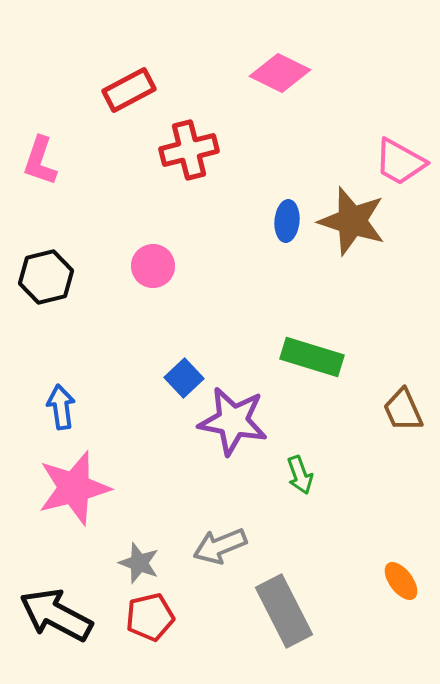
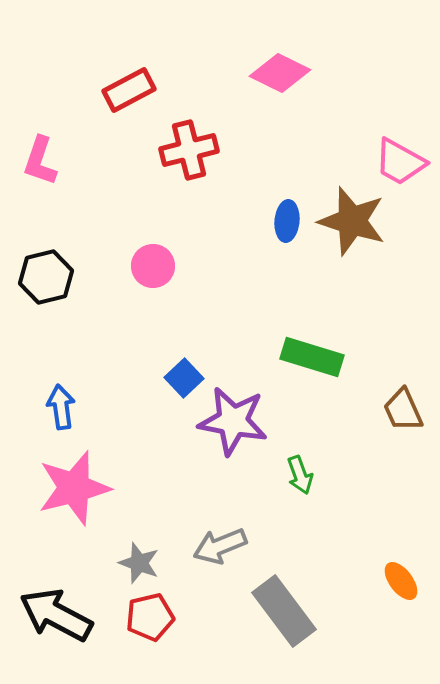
gray rectangle: rotated 10 degrees counterclockwise
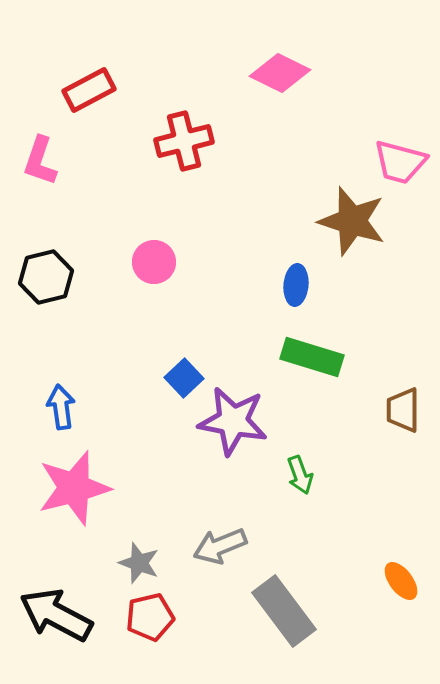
red rectangle: moved 40 px left
red cross: moved 5 px left, 9 px up
pink trapezoid: rotated 14 degrees counterclockwise
blue ellipse: moved 9 px right, 64 px down
pink circle: moved 1 px right, 4 px up
brown trapezoid: rotated 24 degrees clockwise
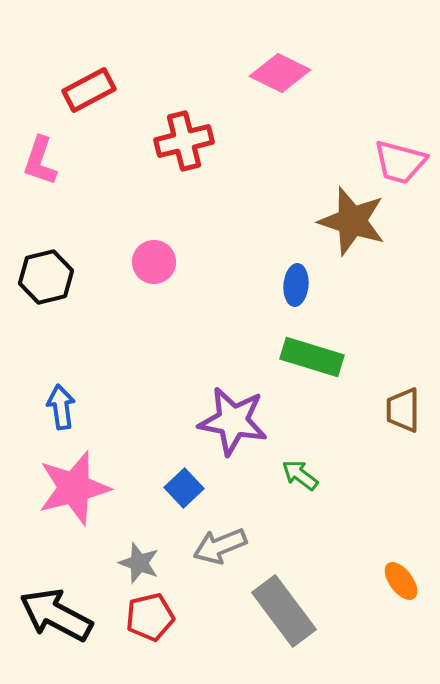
blue square: moved 110 px down
green arrow: rotated 147 degrees clockwise
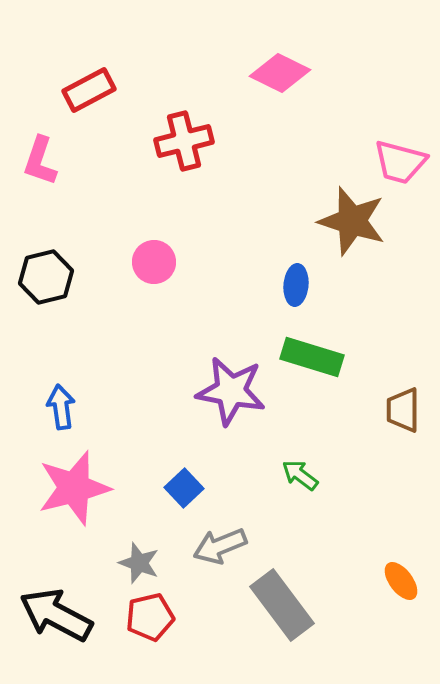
purple star: moved 2 px left, 30 px up
gray rectangle: moved 2 px left, 6 px up
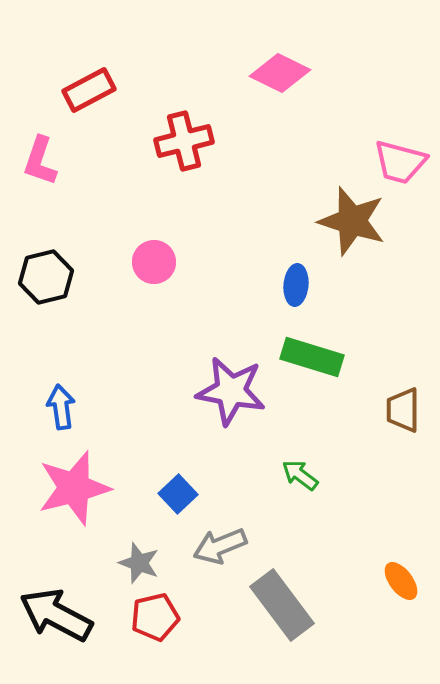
blue square: moved 6 px left, 6 px down
red pentagon: moved 5 px right
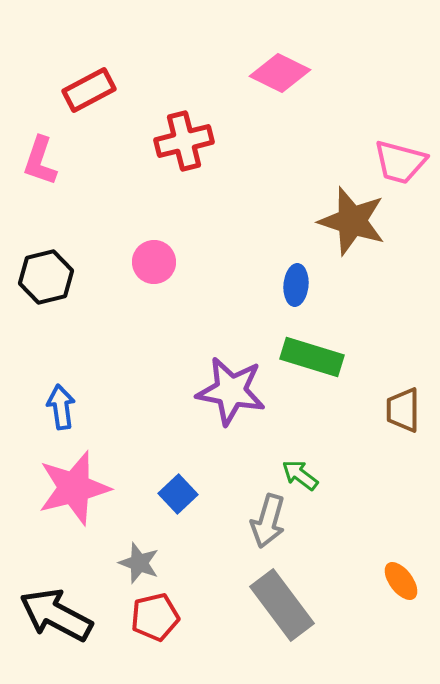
gray arrow: moved 48 px right, 25 px up; rotated 52 degrees counterclockwise
